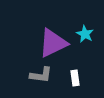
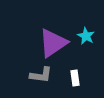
cyan star: moved 1 px right, 2 px down
purple triangle: rotated 8 degrees counterclockwise
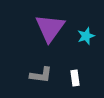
cyan star: rotated 24 degrees clockwise
purple triangle: moved 3 px left, 15 px up; rotated 20 degrees counterclockwise
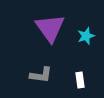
purple triangle: rotated 12 degrees counterclockwise
white rectangle: moved 5 px right, 2 px down
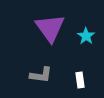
cyan star: rotated 18 degrees counterclockwise
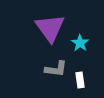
cyan star: moved 6 px left, 7 px down
gray L-shape: moved 15 px right, 6 px up
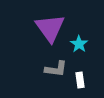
cyan star: moved 1 px left, 1 px down
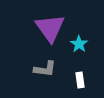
gray L-shape: moved 11 px left
